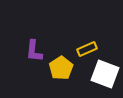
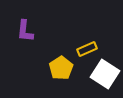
purple L-shape: moved 9 px left, 20 px up
white square: rotated 12 degrees clockwise
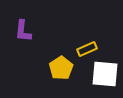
purple L-shape: moved 2 px left
white square: rotated 28 degrees counterclockwise
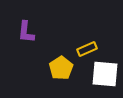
purple L-shape: moved 3 px right, 1 px down
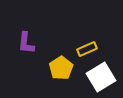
purple L-shape: moved 11 px down
white square: moved 4 px left, 3 px down; rotated 36 degrees counterclockwise
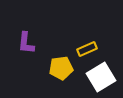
yellow pentagon: rotated 25 degrees clockwise
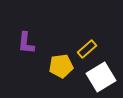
yellow rectangle: rotated 18 degrees counterclockwise
yellow pentagon: moved 2 px up
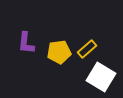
yellow pentagon: moved 2 px left, 14 px up
white square: rotated 28 degrees counterclockwise
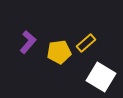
purple L-shape: moved 2 px right, 1 px up; rotated 145 degrees counterclockwise
yellow rectangle: moved 1 px left, 6 px up
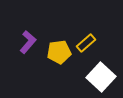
white square: rotated 12 degrees clockwise
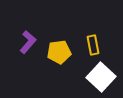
yellow rectangle: moved 7 px right, 2 px down; rotated 60 degrees counterclockwise
